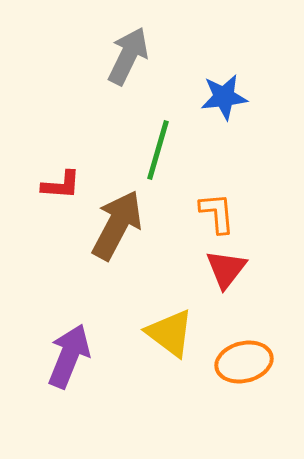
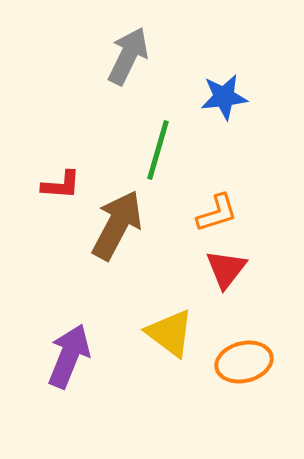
orange L-shape: rotated 78 degrees clockwise
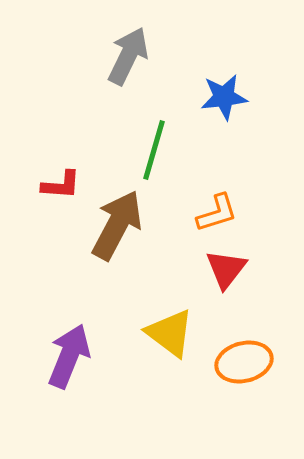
green line: moved 4 px left
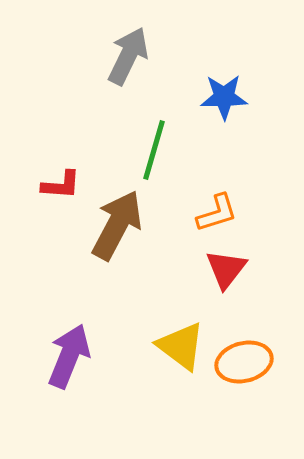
blue star: rotated 6 degrees clockwise
yellow triangle: moved 11 px right, 13 px down
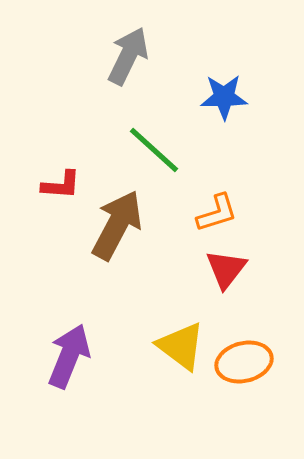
green line: rotated 64 degrees counterclockwise
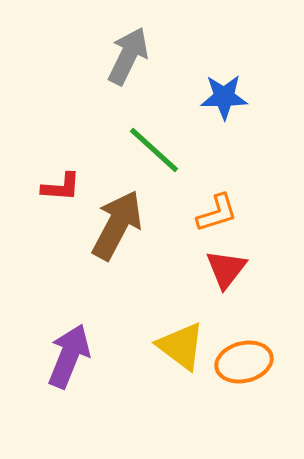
red L-shape: moved 2 px down
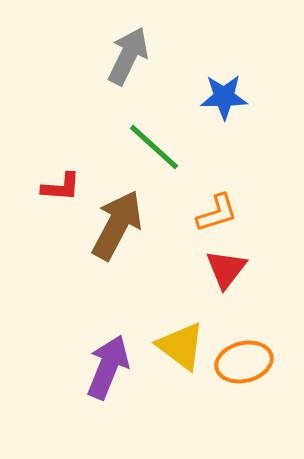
green line: moved 3 px up
purple arrow: moved 39 px right, 11 px down
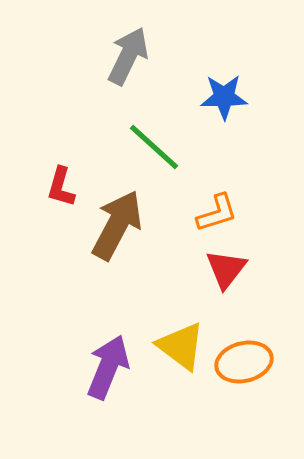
red L-shape: rotated 102 degrees clockwise
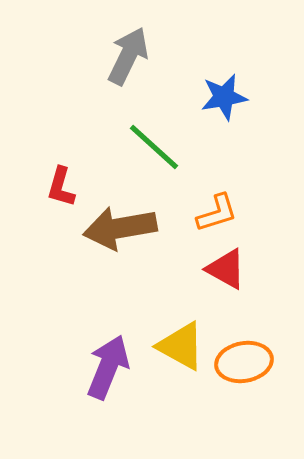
blue star: rotated 9 degrees counterclockwise
brown arrow: moved 3 px right, 3 px down; rotated 128 degrees counterclockwise
red triangle: rotated 39 degrees counterclockwise
yellow triangle: rotated 8 degrees counterclockwise
orange ellipse: rotated 4 degrees clockwise
